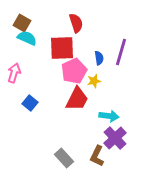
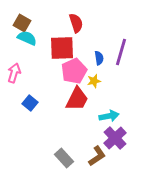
cyan arrow: rotated 18 degrees counterclockwise
brown L-shape: rotated 150 degrees counterclockwise
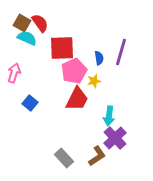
red semicircle: moved 36 px left; rotated 18 degrees counterclockwise
cyan arrow: rotated 108 degrees clockwise
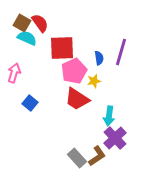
red trapezoid: rotated 96 degrees clockwise
gray rectangle: moved 13 px right
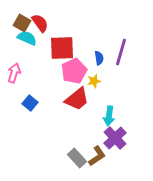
red trapezoid: rotated 72 degrees counterclockwise
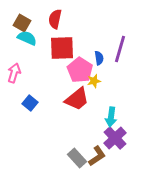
red semicircle: moved 15 px right, 4 px up; rotated 132 degrees counterclockwise
purple line: moved 1 px left, 3 px up
pink pentagon: moved 6 px right, 1 px up; rotated 15 degrees counterclockwise
cyan arrow: moved 2 px right, 1 px down
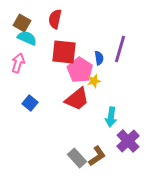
red square: moved 2 px right, 4 px down; rotated 8 degrees clockwise
pink arrow: moved 4 px right, 10 px up
purple cross: moved 13 px right, 3 px down
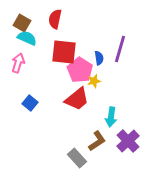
brown L-shape: moved 15 px up
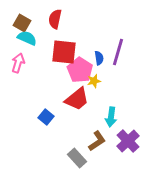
purple line: moved 2 px left, 3 px down
blue square: moved 16 px right, 14 px down
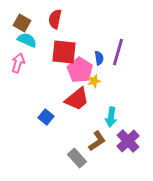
cyan semicircle: moved 2 px down
